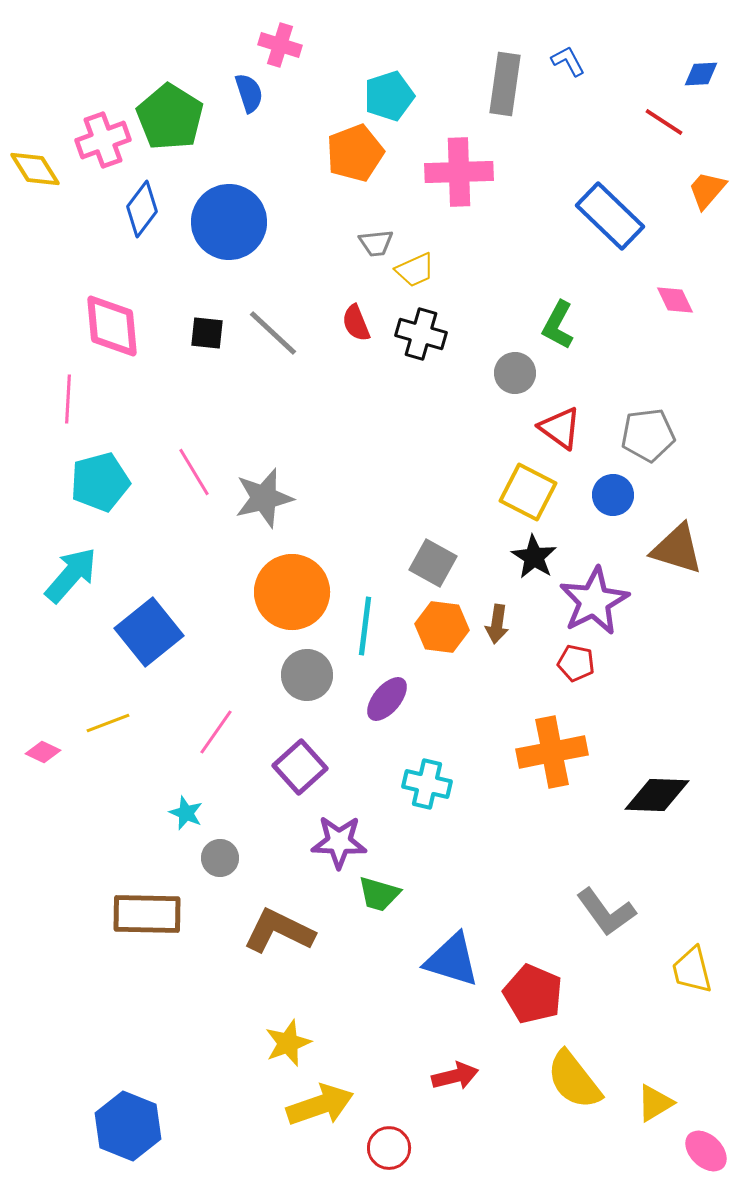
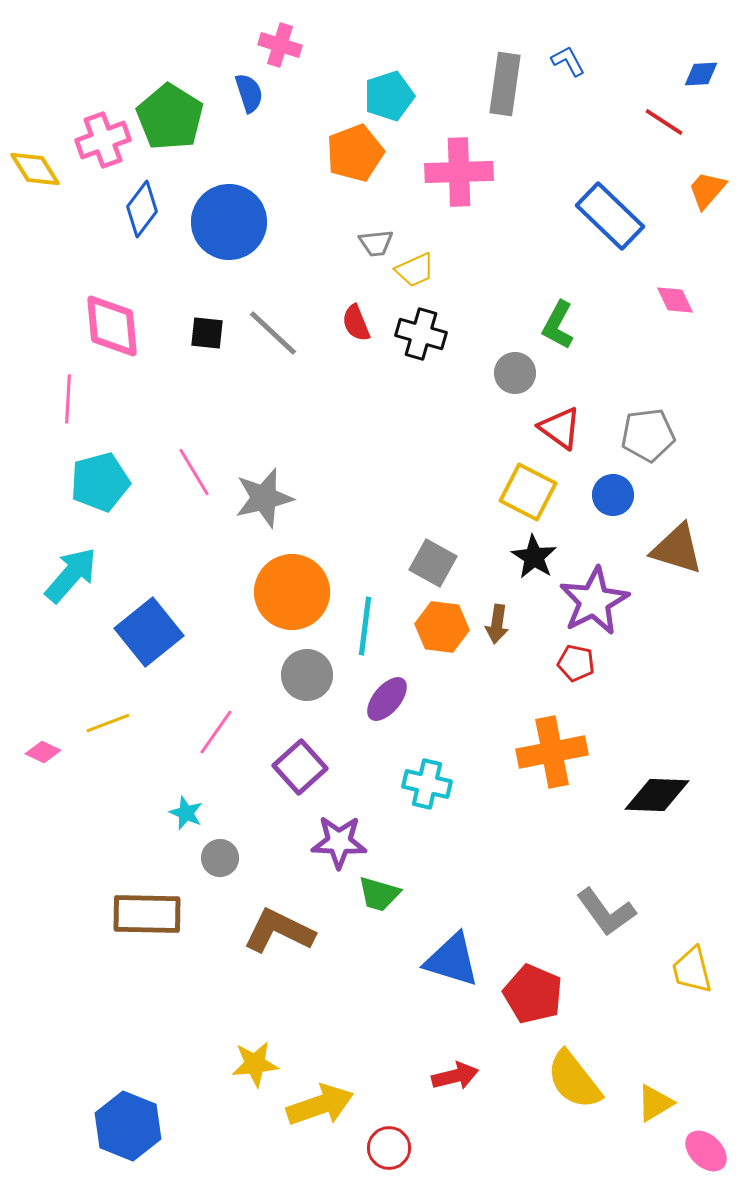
yellow star at (288, 1043): moved 33 px left, 21 px down; rotated 15 degrees clockwise
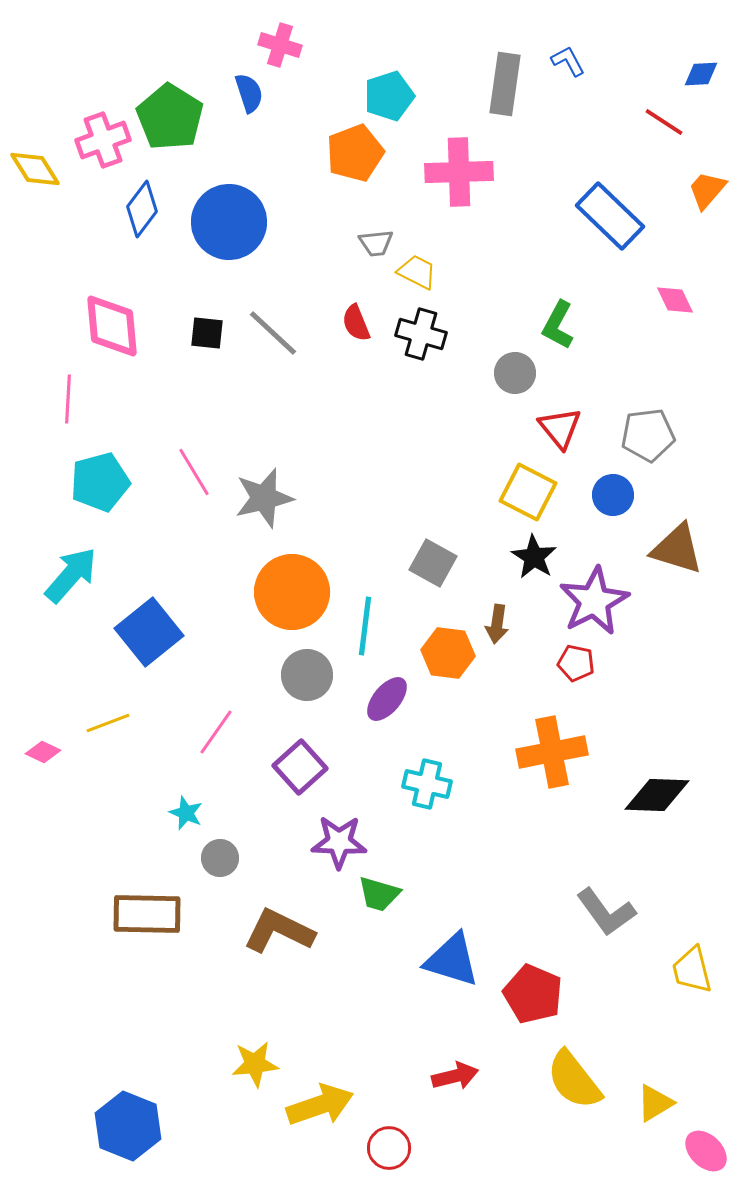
yellow trapezoid at (415, 270): moved 2 px right, 2 px down; rotated 129 degrees counterclockwise
red triangle at (560, 428): rotated 15 degrees clockwise
orange hexagon at (442, 627): moved 6 px right, 26 px down
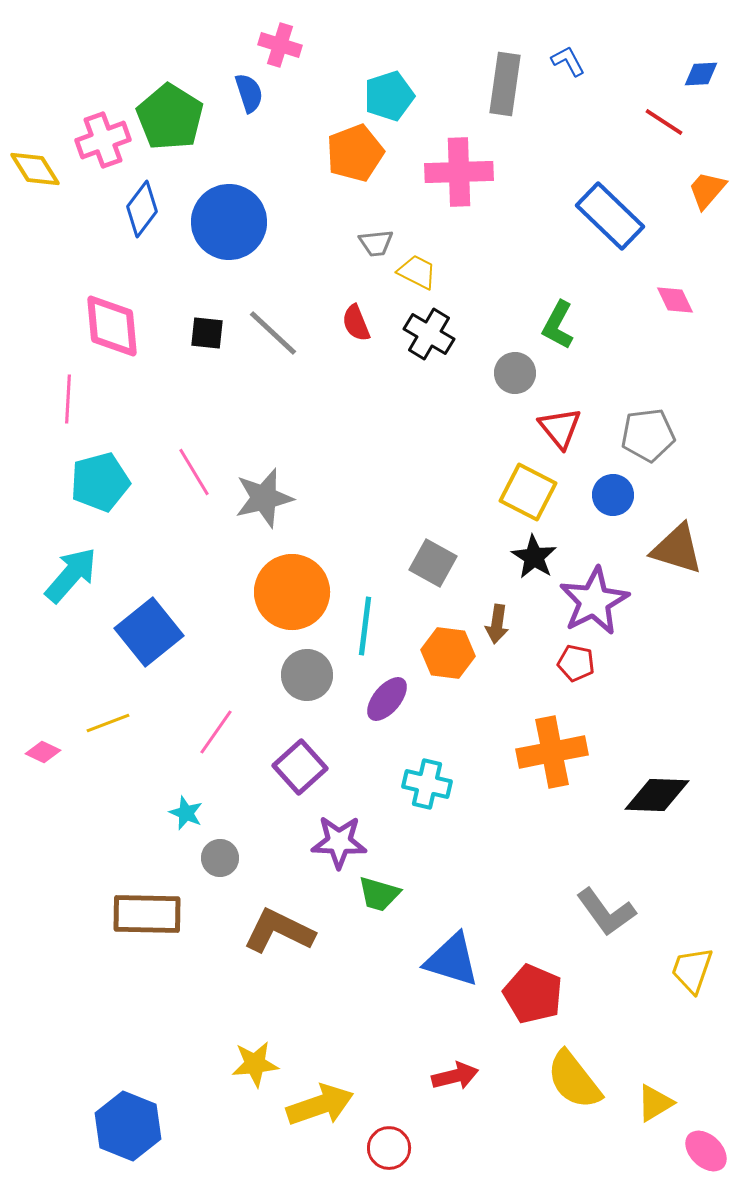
black cross at (421, 334): moved 8 px right; rotated 15 degrees clockwise
yellow trapezoid at (692, 970): rotated 33 degrees clockwise
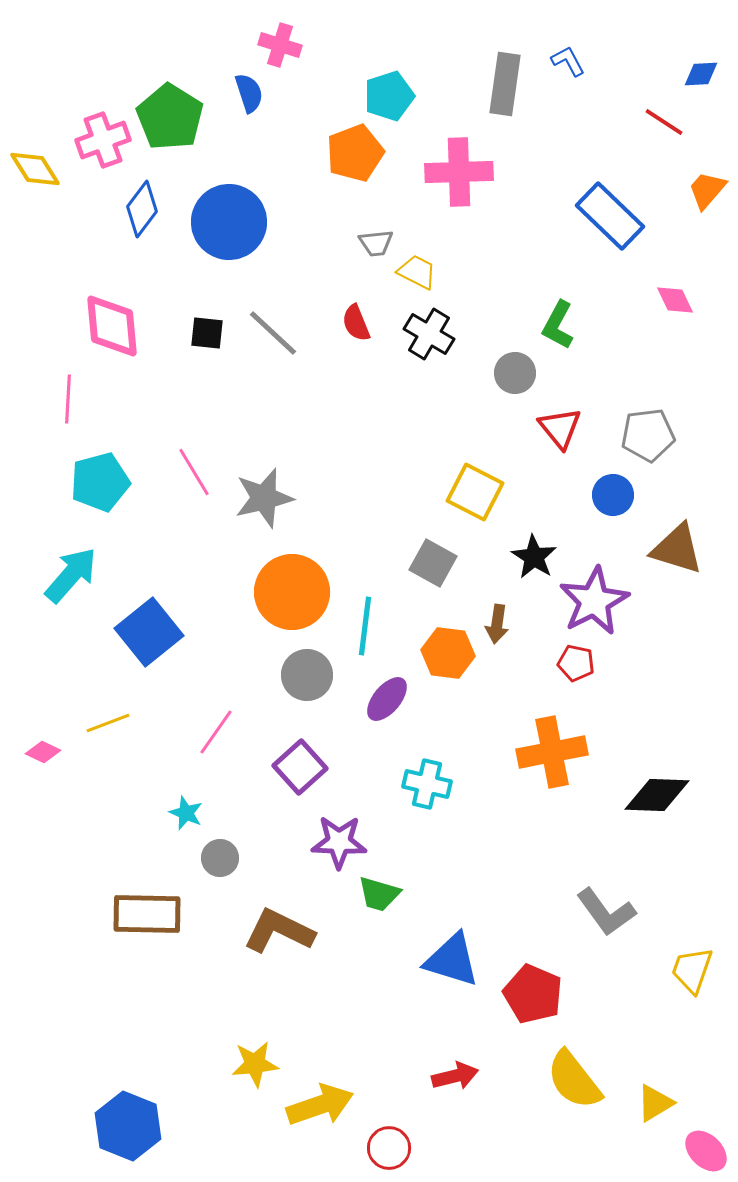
yellow square at (528, 492): moved 53 px left
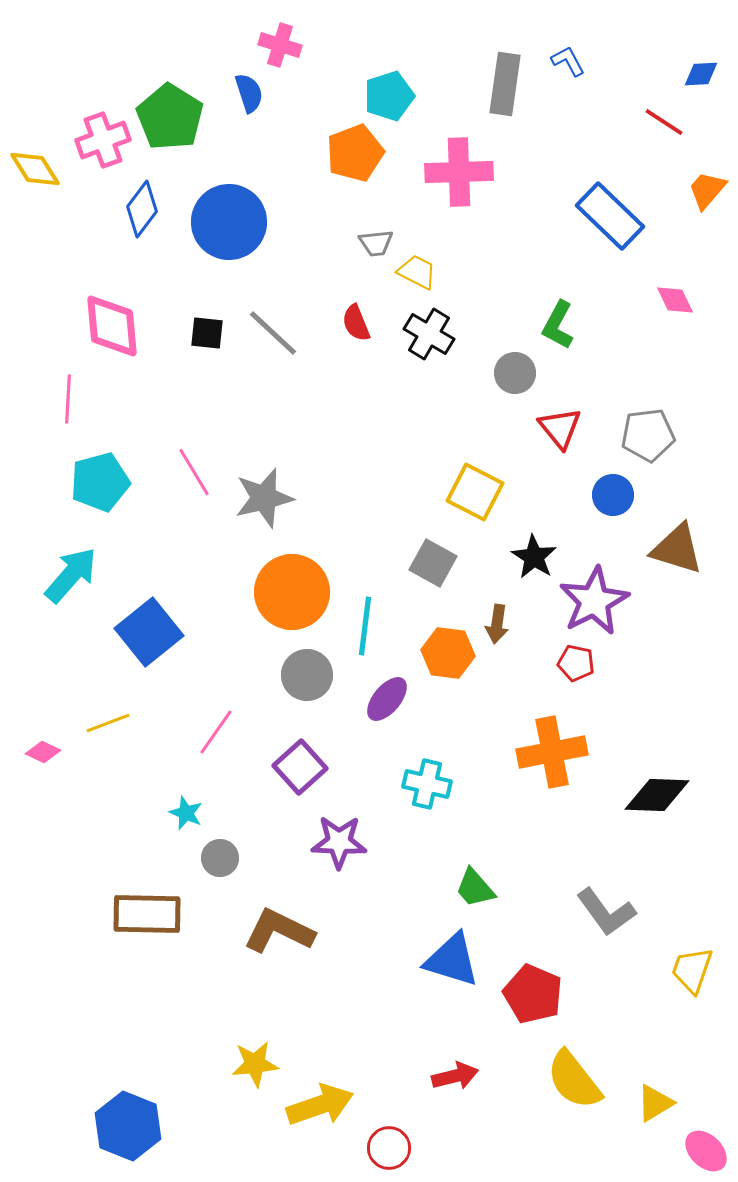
green trapezoid at (379, 894): moved 96 px right, 6 px up; rotated 33 degrees clockwise
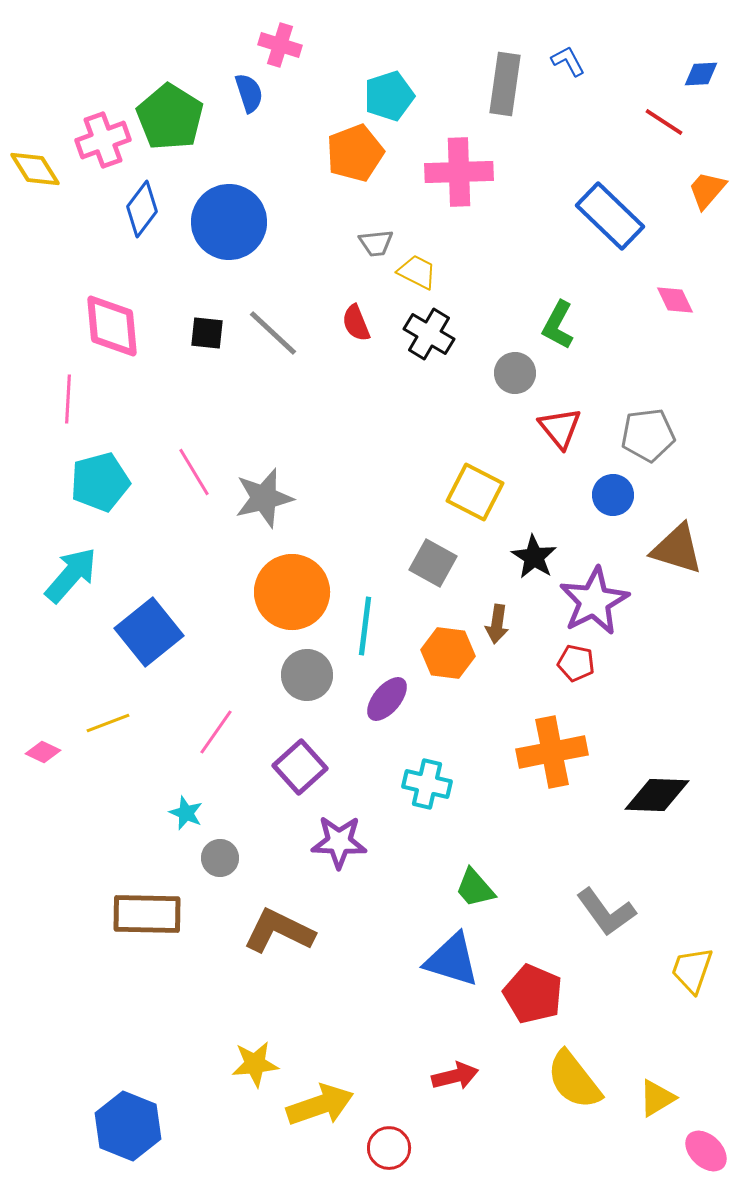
yellow triangle at (655, 1103): moved 2 px right, 5 px up
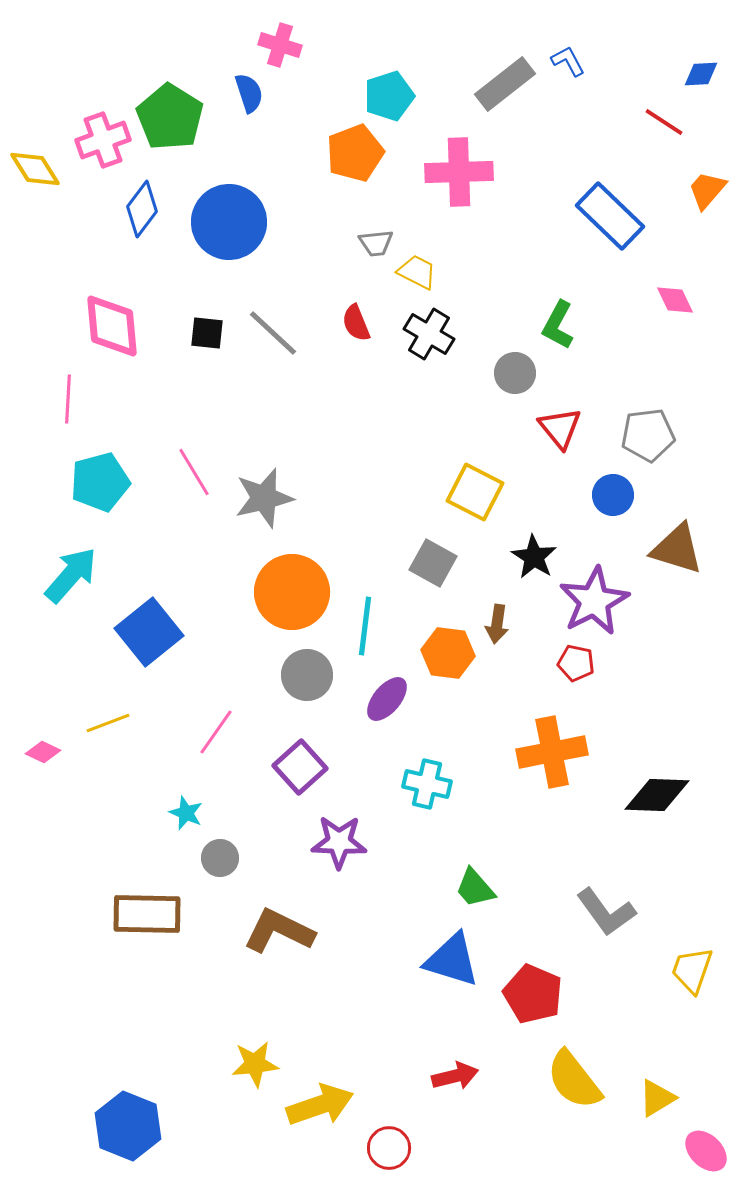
gray rectangle at (505, 84): rotated 44 degrees clockwise
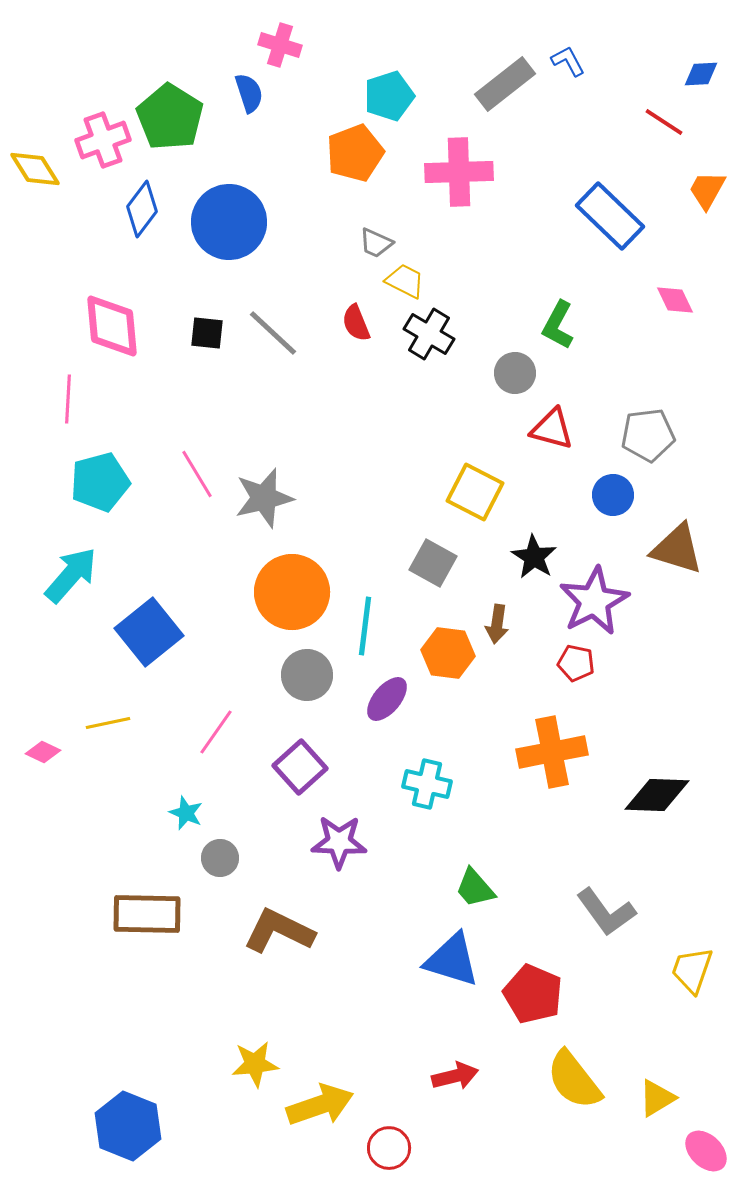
orange trapezoid at (707, 190): rotated 12 degrees counterclockwise
gray trapezoid at (376, 243): rotated 30 degrees clockwise
yellow trapezoid at (417, 272): moved 12 px left, 9 px down
red triangle at (560, 428): moved 8 px left, 1 px down; rotated 36 degrees counterclockwise
pink line at (194, 472): moved 3 px right, 2 px down
yellow line at (108, 723): rotated 9 degrees clockwise
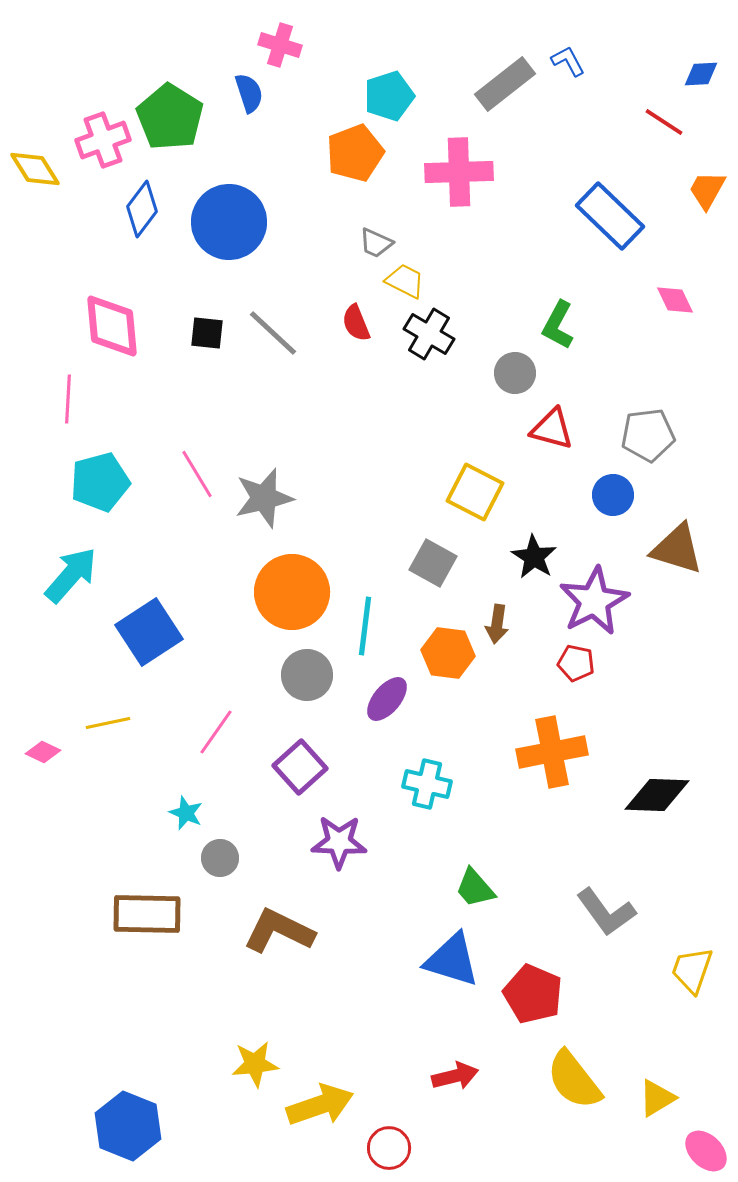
blue square at (149, 632): rotated 6 degrees clockwise
